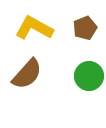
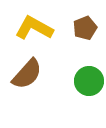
green circle: moved 5 px down
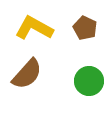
brown pentagon: rotated 25 degrees counterclockwise
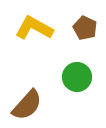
brown semicircle: moved 31 px down
green circle: moved 12 px left, 4 px up
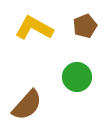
brown pentagon: moved 2 px up; rotated 25 degrees clockwise
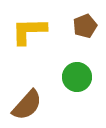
yellow L-shape: moved 5 px left, 3 px down; rotated 30 degrees counterclockwise
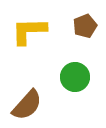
green circle: moved 2 px left
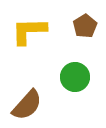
brown pentagon: rotated 10 degrees counterclockwise
